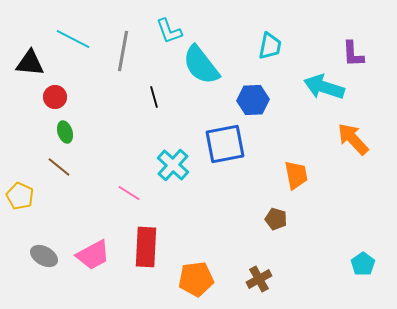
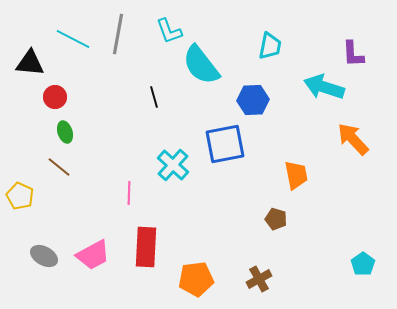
gray line: moved 5 px left, 17 px up
pink line: rotated 60 degrees clockwise
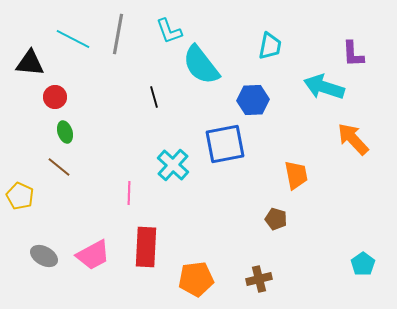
brown cross: rotated 15 degrees clockwise
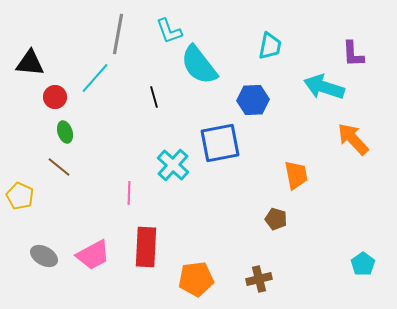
cyan line: moved 22 px right, 39 px down; rotated 76 degrees counterclockwise
cyan semicircle: moved 2 px left
blue square: moved 5 px left, 1 px up
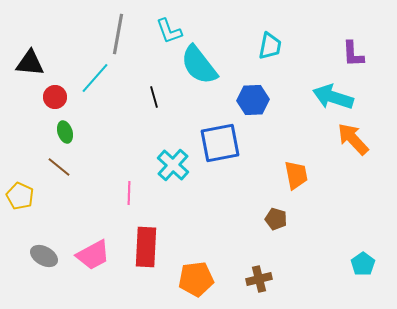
cyan arrow: moved 9 px right, 10 px down
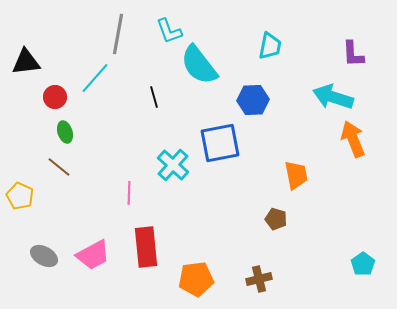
black triangle: moved 4 px left, 1 px up; rotated 12 degrees counterclockwise
orange arrow: rotated 21 degrees clockwise
red rectangle: rotated 9 degrees counterclockwise
